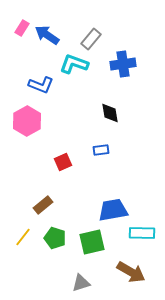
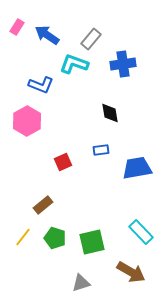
pink rectangle: moved 5 px left, 1 px up
blue trapezoid: moved 24 px right, 42 px up
cyan rectangle: moved 1 px left, 1 px up; rotated 45 degrees clockwise
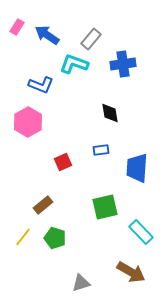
pink hexagon: moved 1 px right, 1 px down
blue trapezoid: rotated 76 degrees counterclockwise
green square: moved 13 px right, 35 px up
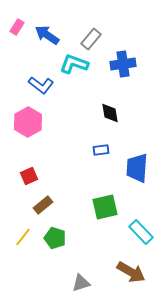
blue L-shape: rotated 15 degrees clockwise
red square: moved 34 px left, 14 px down
